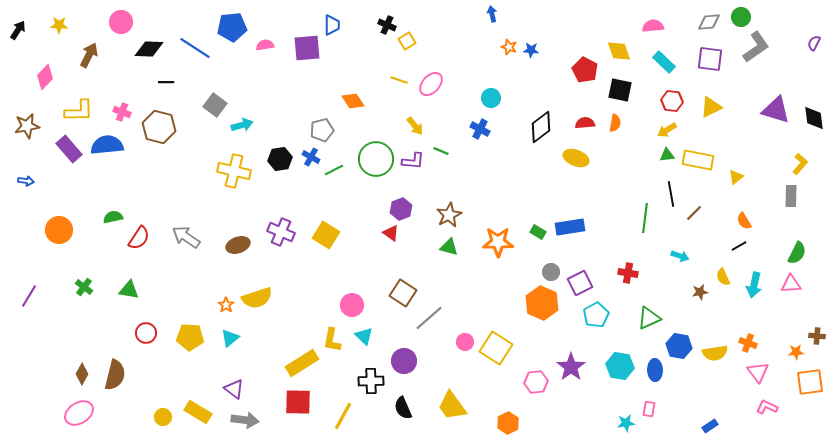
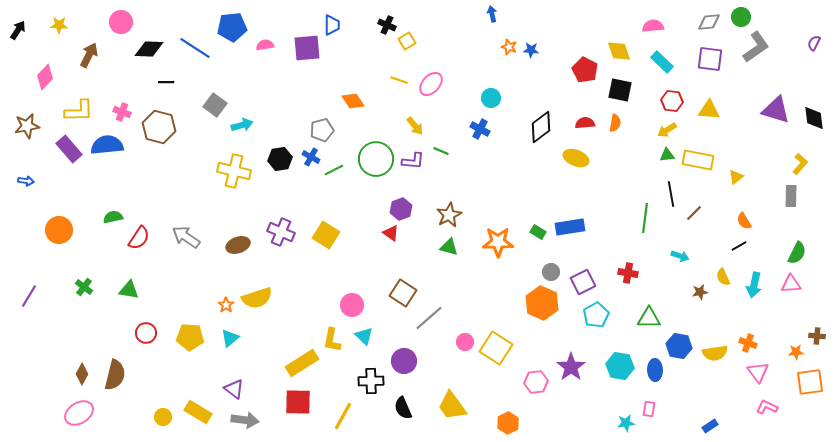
cyan rectangle at (664, 62): moved 2 px left
yellow triangle at (711, 107): moved 2 px left, 3 px down; rotated 30 degrees clockwise
purple square at (580, 283): moved 3 px right, 1 px up
green triangle at (649, 318): rotated 25 degrees clockwise
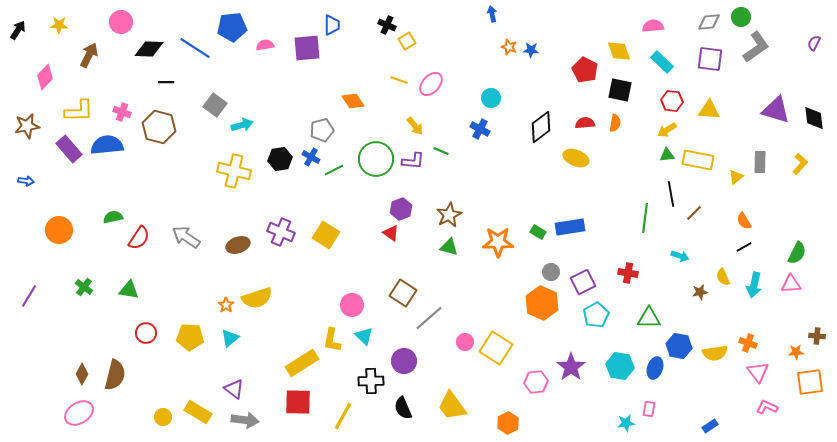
gray rectangle at (791, 196): moved 31 px left, 34 px up
black line at (739, 246): moved 5 px right, 1 px down
blue ellipse at (655, 370): moved 2 px up; rotated 20 degrees clockwise
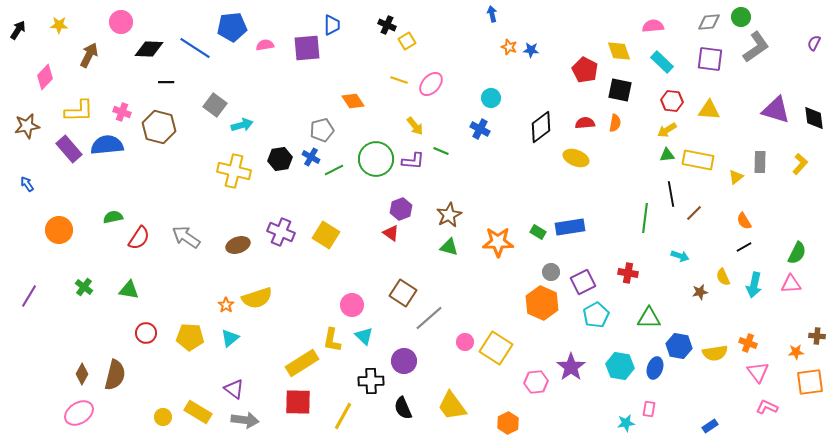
blue arrow at (26, 181): moved 1 px right, 3 px down; rotated 133 degrees counterclockwise
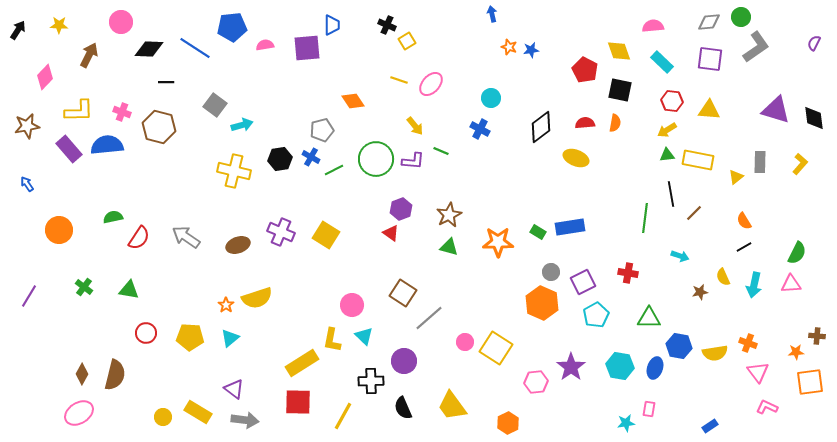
blue star at (531, 50): rotated 14 degrees counterclockwise
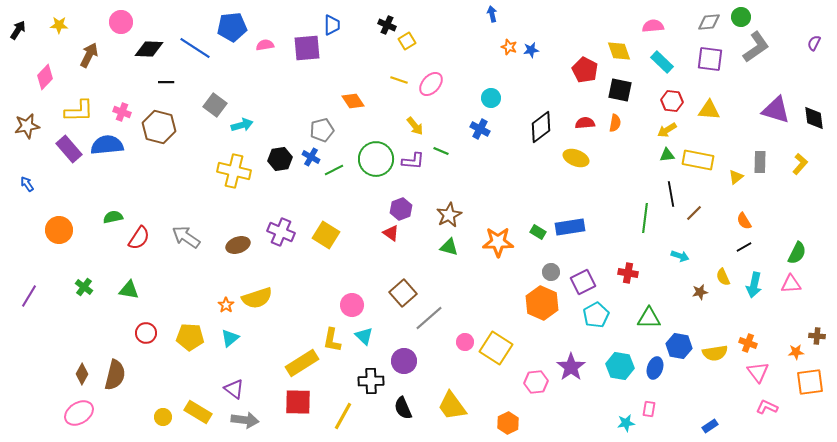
brown square at (403, 293): rotated 16 degrees clockwise
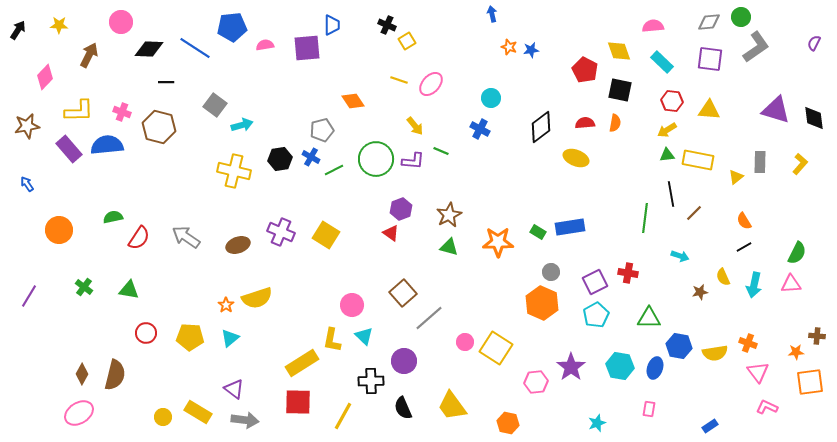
purple square at (583, 282): moved 12 px right
orange hexagon at (508, 423): rotated 20 degrees counterclockwise
cyan star at (626, 423): moved 29 px left; rotated 12 degrees counterclockwise
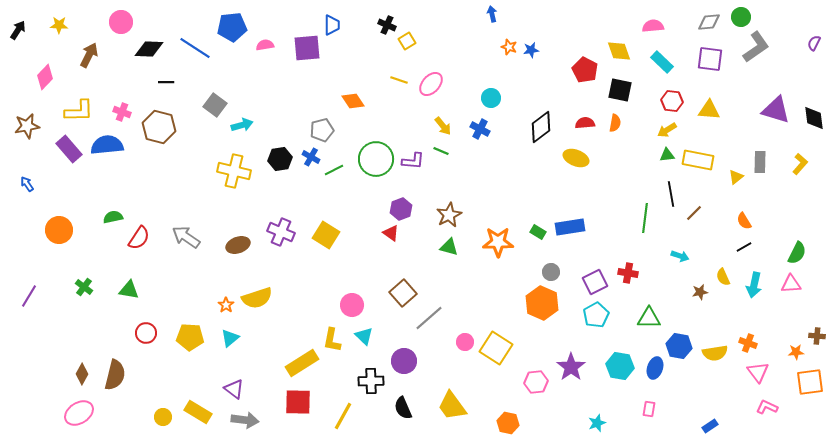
yellow arrow at (415, 126): moved 28 px right
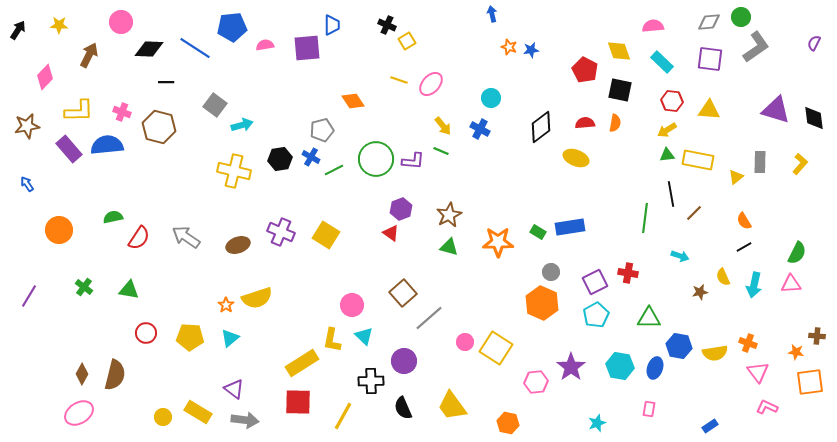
orange star at (796, 352): rotated 14 degrees clockwise
